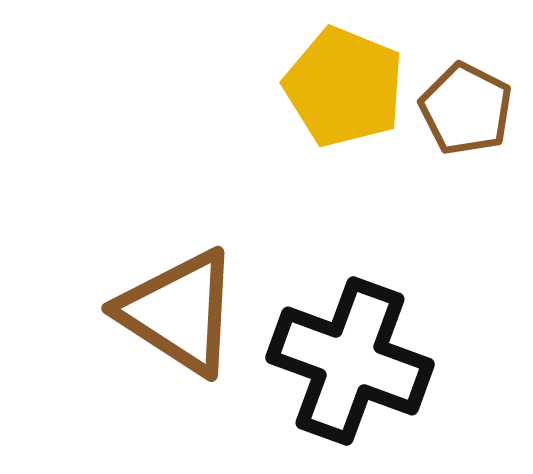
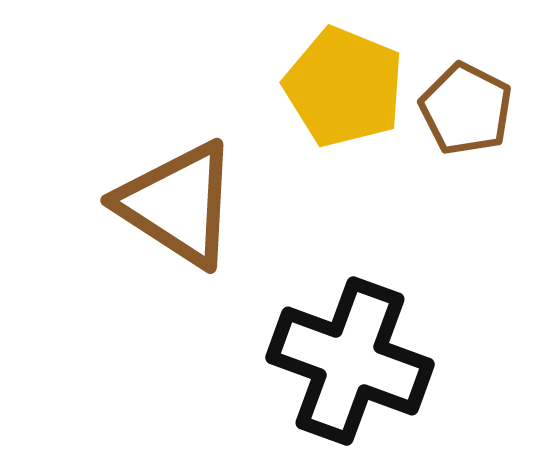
brown triangle: moved 1 px left, 108 px up
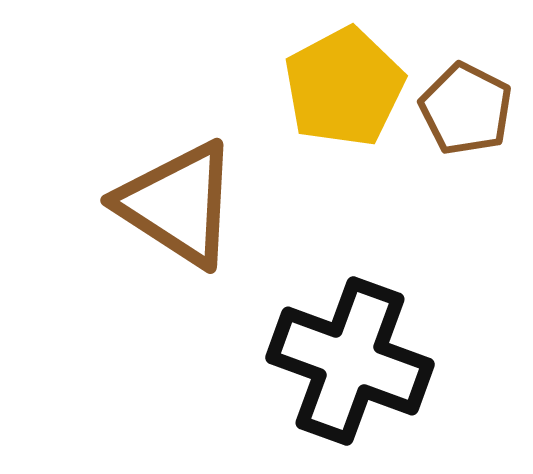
yellow pentagon: rotated 22 degrees clockwise
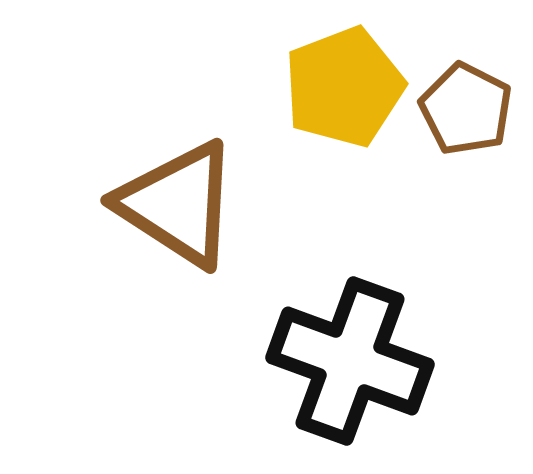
yellow pentagon: rotated 7 degrees clockwise
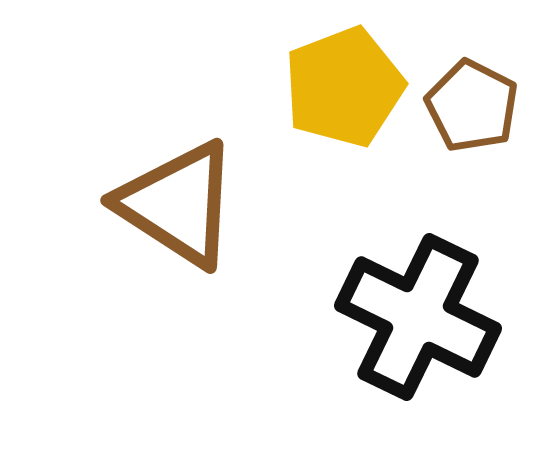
brown pentagon: moved 6 px right, 3 px up
black cross: moved 68 px right, 44 px up; rotated 6 degrees clockwise
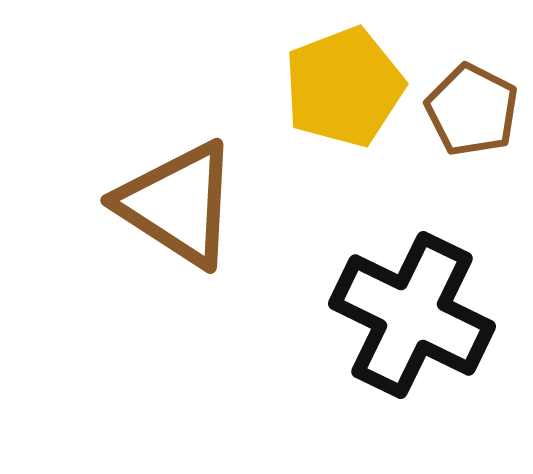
brown pentagon: moved 4 px down
black cross: moved 6 px left, 2 px up
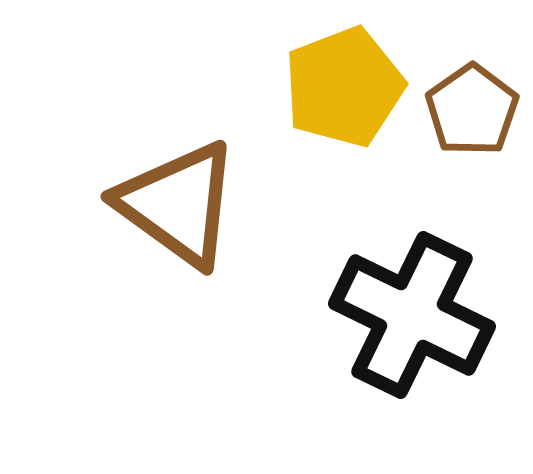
brown pentagon: rotated 10 degrees clockwise
brown triangle: rotated 3 degrees clockwise
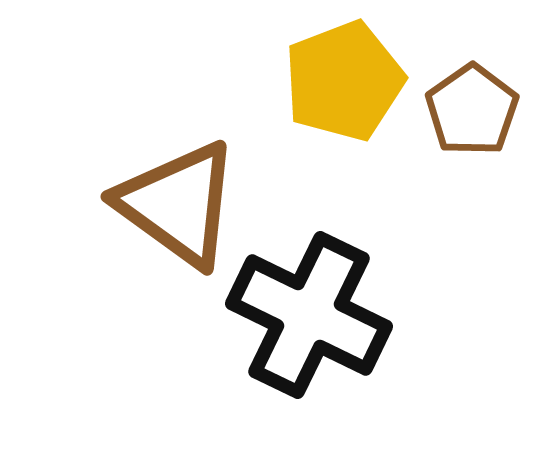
yellow pentagon: moved 6 px up
black cross: moved 103 px left
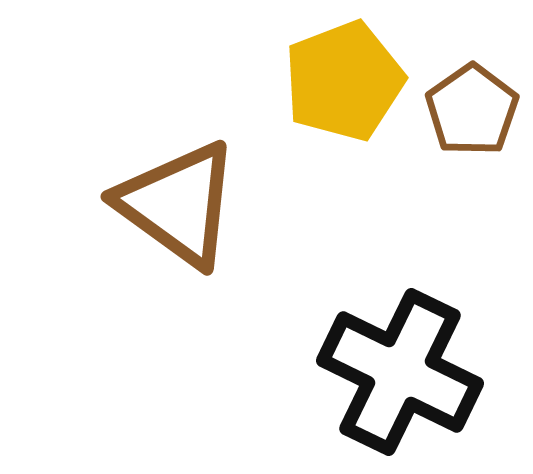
black cross: moved 91 px right, 57 px down
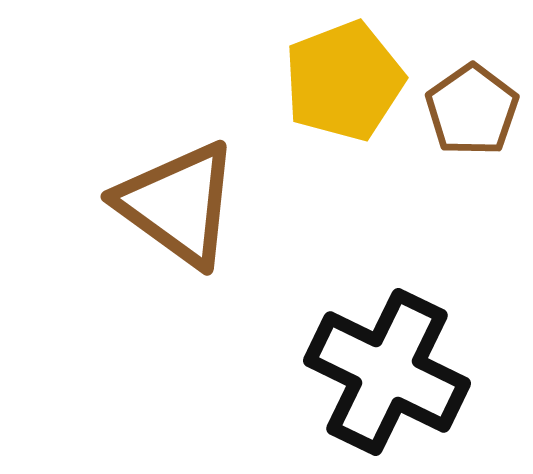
black cross: moved 13 px left
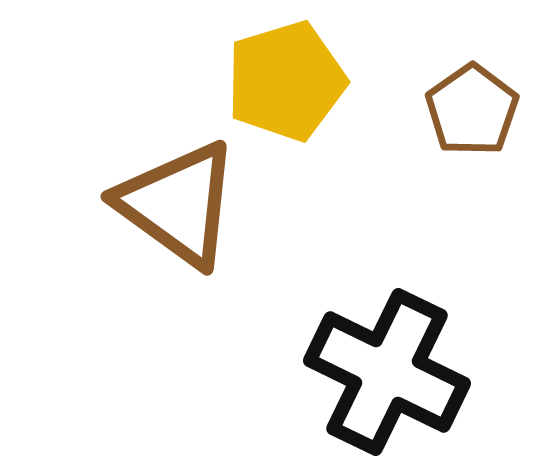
yellow pentagon: moved 58 px left; rotated 4 degrees clockwise
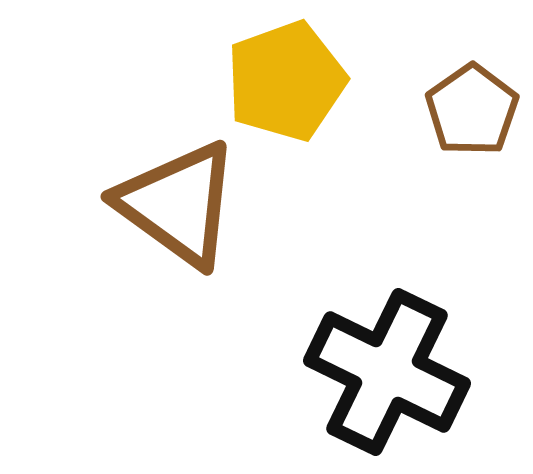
yellow pentagon: rotated 3 degrees counterclockwise
